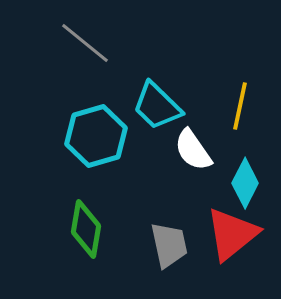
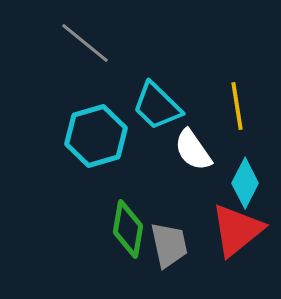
yellow line: moved 3 px left; rotated 21 degrees counterclockwise
green diamond: moved 42 px right
red triangle: moved 5 px right, 4 px up
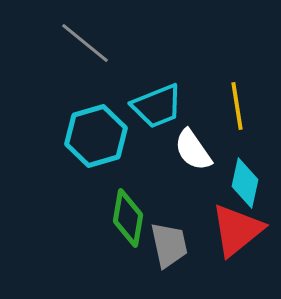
cyan trapezoid: rotated 66 degrees counterclockwise
cyan diamond: rotated 15 degrees counterclockwise
green diamond: moved 11 px up
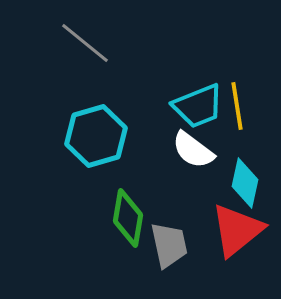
cyan trapezoid: moved 41 px right
white semicircle: rotated 18 degrees counterclockwise
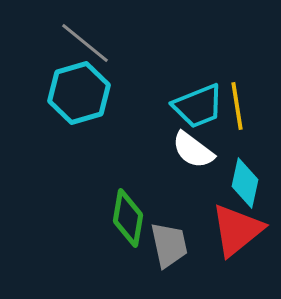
cyan hexagon: moved 17 px left, 43 px up
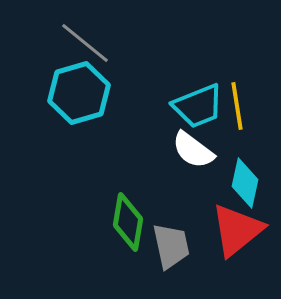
green diamond: moved 4 px down
gray trapezoid: moved 2 px right, 1 px down
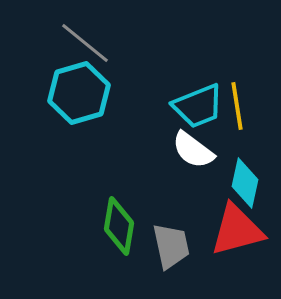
green diamond: moved 9 px left, 4 px down
red triangle: rotated 24 degrees clockwise
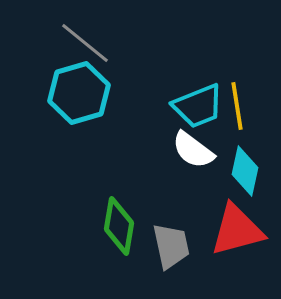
cyan diamond: moved 12 px up
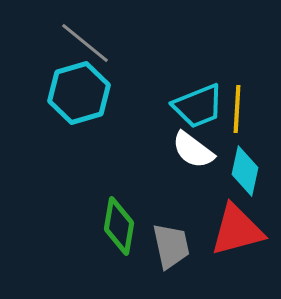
yellow line: moved 3 px down; rotated 12 degrees clockwise
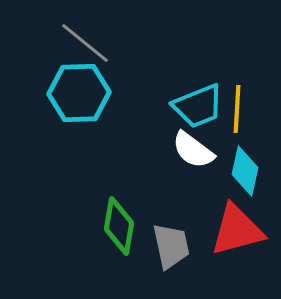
cyan hexagon: rotated 14 degrees clockwise
